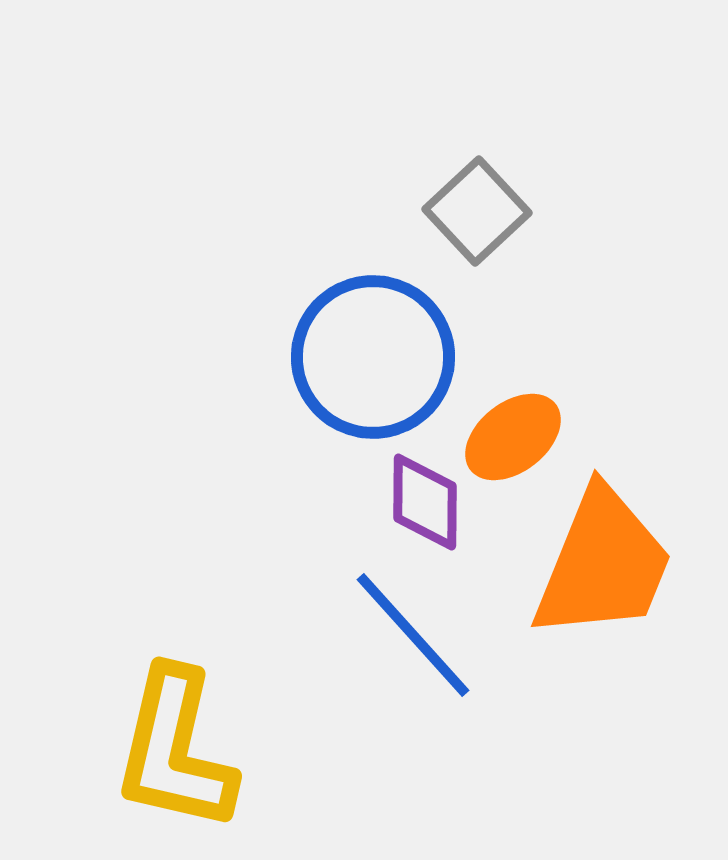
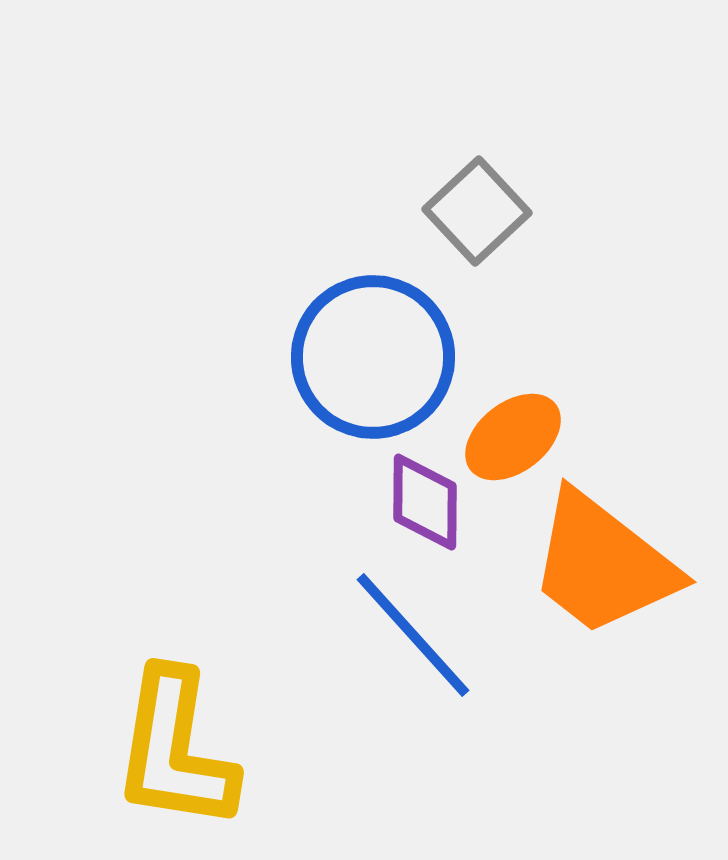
orange trapezoid: rotated 106 degrees clockwise
yellow L-shape: rotated 4 degrees counterclockwise
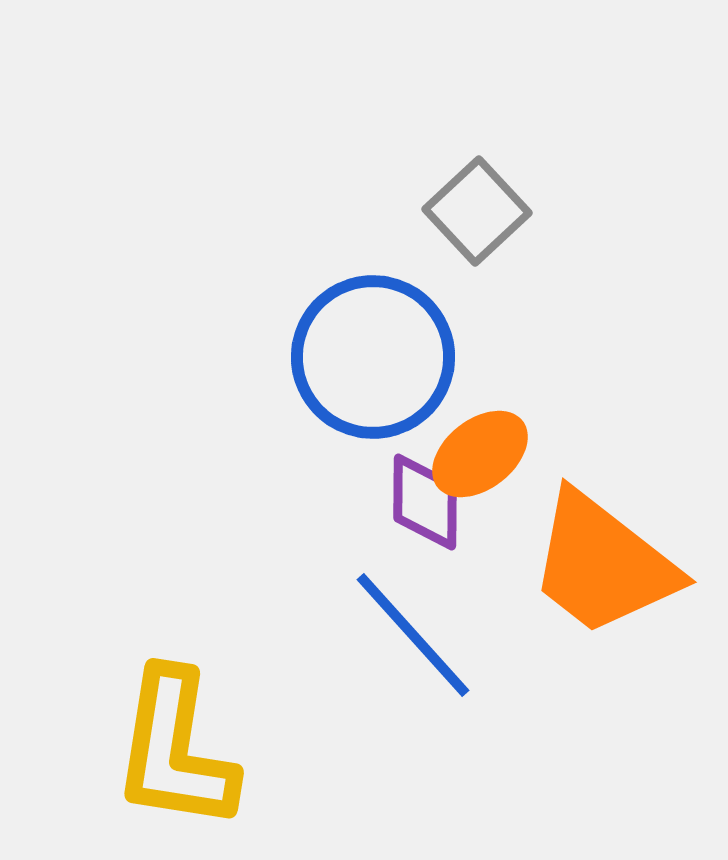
orange ellipse: moved 33 px left, 17 px down
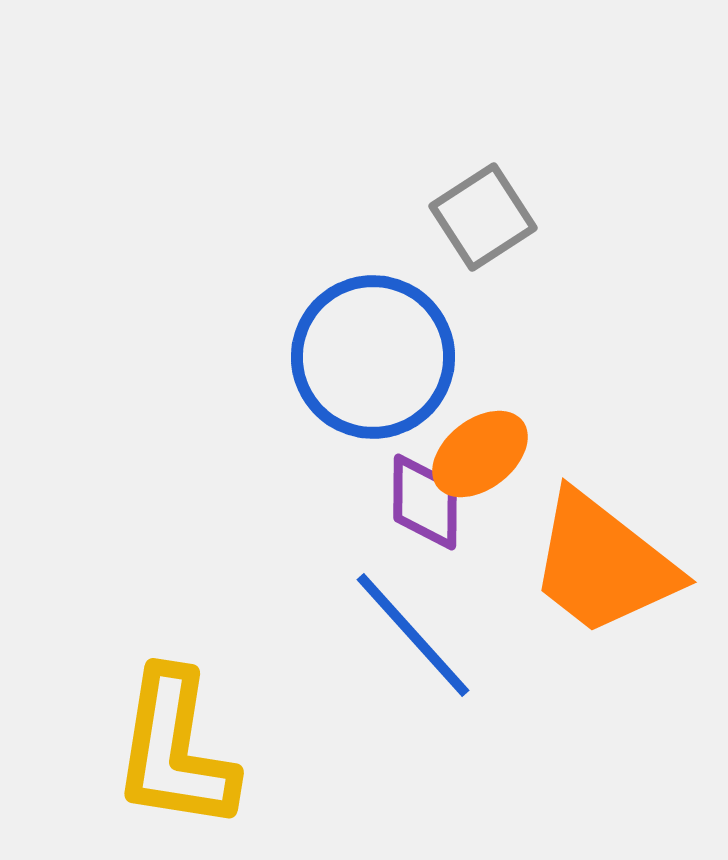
gray square: moved 6 px right, 6 px down; rotated 10 degrees clockwise
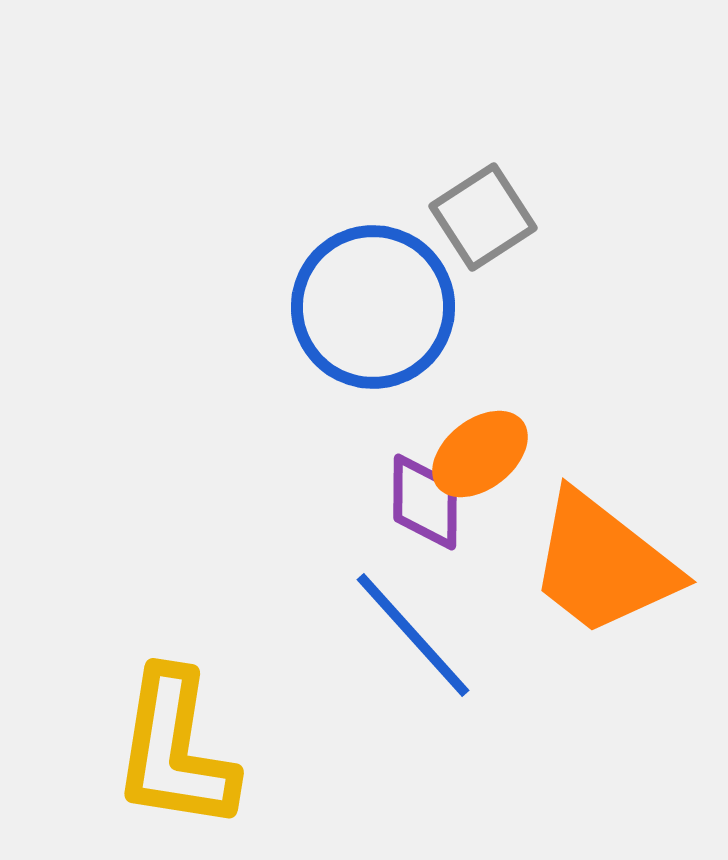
blue circle: moved 50 px up
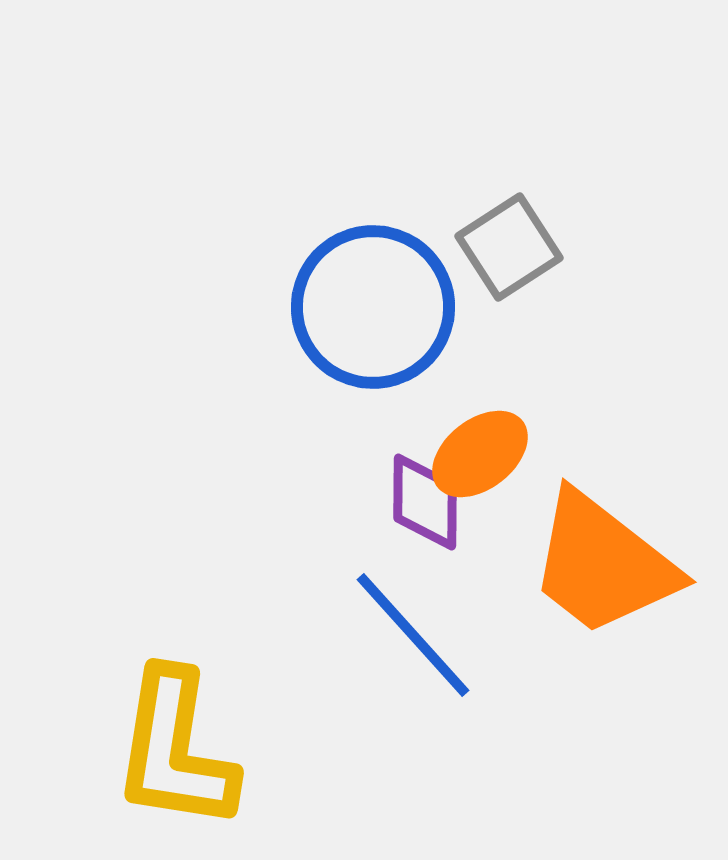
gray square: moved 26 px right, 30 px down
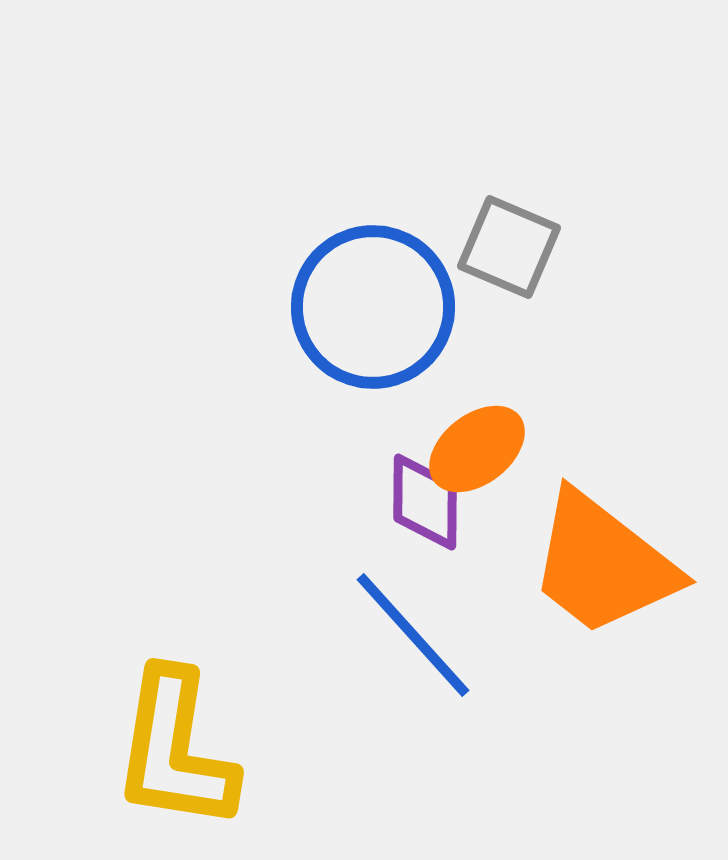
gray square: rotated 34 degrees counterclockwise
orange ellipse: moved 3 px left, 5 px up
